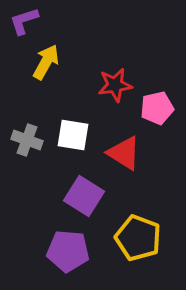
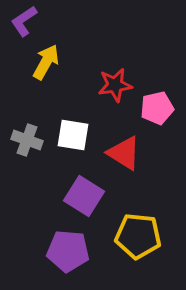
purple L-shape: rotated 16 degrees counterclockwise
yellow pentagon: moved 2 px up; rotated 15 degrees counterclockwise
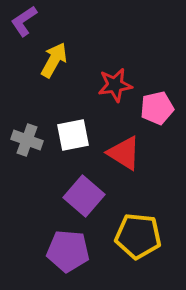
yellow arrow: moved 8 px right, 2 px up
white square: rotated 20 degrees counterclockwise
purple square: rotated 9 degrees clockwise
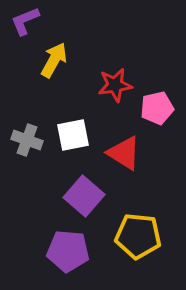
purple L-shape: moved 1 px right; rotated 12 degrees clockwise
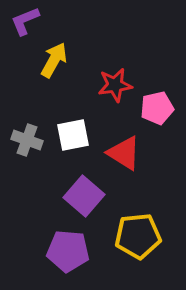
yellow pentagon: rotated 12 degrees counterclockwise
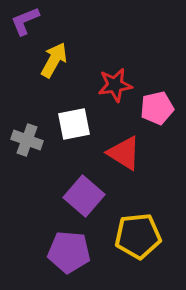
white square: moved 1 px right, 11 px up
purple pentagon: moved 1 px right, 1 px down
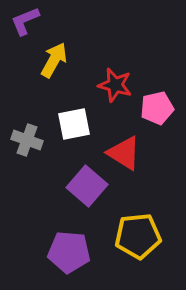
red star: rotated 24 degrees clockwise
purple square: moved 3 px right, 10 px up
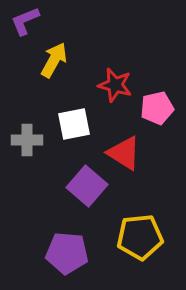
gray cross: rotated 20 degrees counterclockwise
yellow pentagon: moved 2 px right, 1 px down
purple pentagon: moved 2 px left, 1 px down
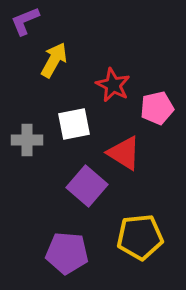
red star: moved 2 px left; rotated 12 degrees clockwise
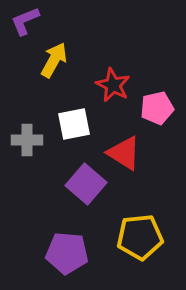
purple square: moved 1 px left, 2 px up
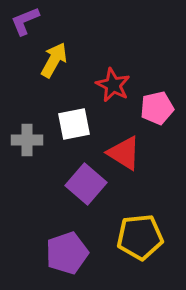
purple pentagon: rotated 24 degrees counterclockwise
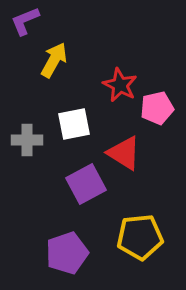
red star: moved 7 px right
purple square: rotated 21 degrees clockwise
